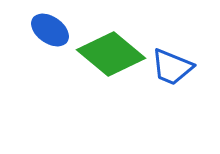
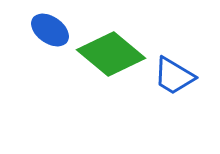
blue trapezoid: moved 2 px right, 9 px down; rotated 9 degrees clockwise
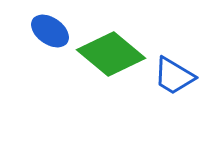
blue ellipse: moved 1 px down
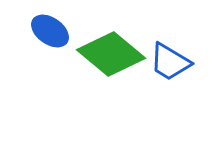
blue trapezoid: moved 4 px left, 14 px up
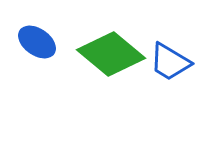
blue ellipse: moved 13 px left, 11 px down
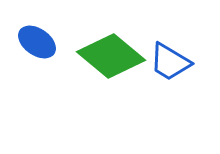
green diamond: moved 2 px down
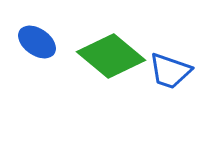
blue trapezoid: moved 9 px down; rotated 12 degrees counterclockwise
